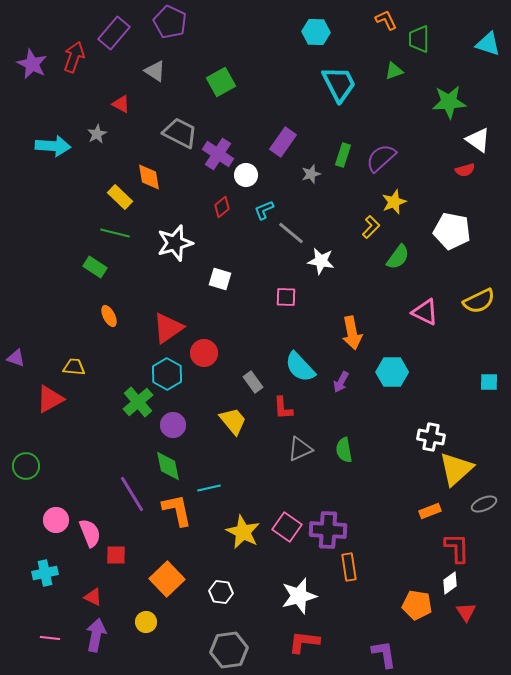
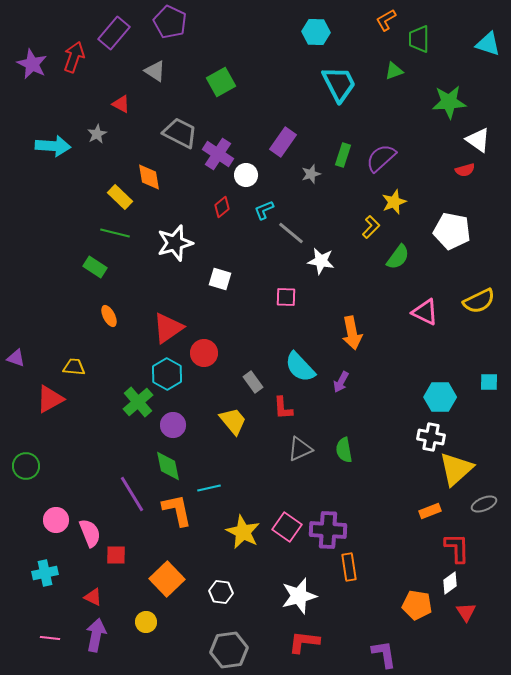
orange L-shape at (386, 20): rotated 95 degrees counterclockwise
cyan hexagon at (392, 372): moved 48 px right, 25 px down
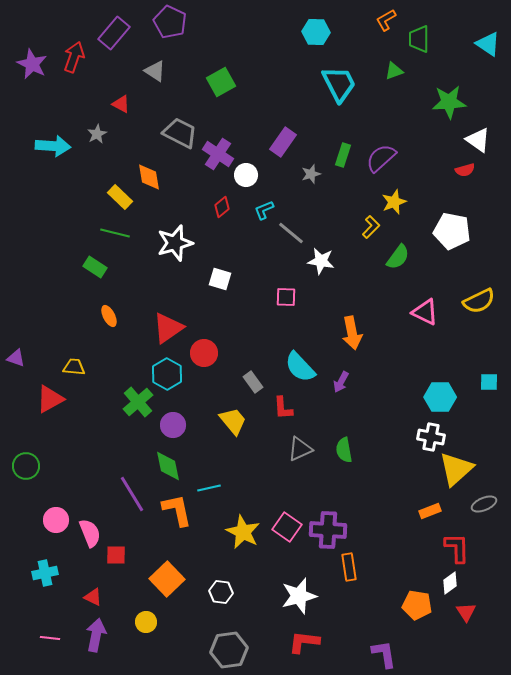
cyan triangle at (488, 44): rotated 16 degrees clockwise
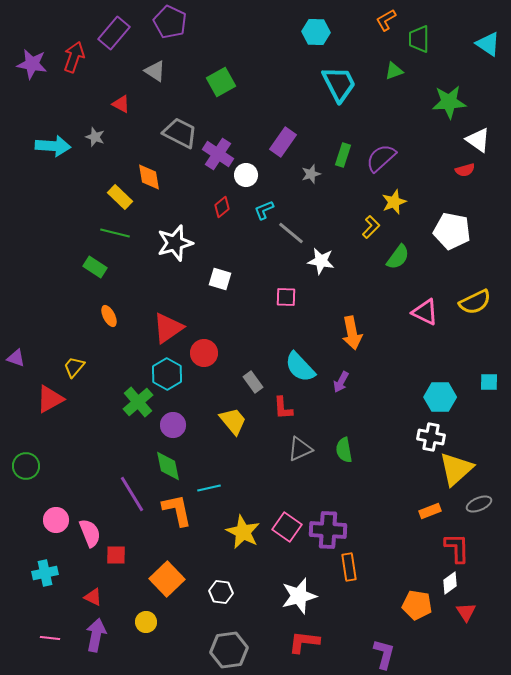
purple star at (32, 64): rotated 16 degrees counterclockwise
gray star at (97, 134): moved 2 px left, 3 px down; rotated 24 degrees counterclockwise
yellow semicircle at (479, 301): moved 4 px left, 1 px down
yellow trapezoid at (74, 367): rotated 55 degrees counterclockwise
gray ellipse at (484, 504): moved 5 px left
purple L-shape at (384, 654): rotated 24 degrees clockwise
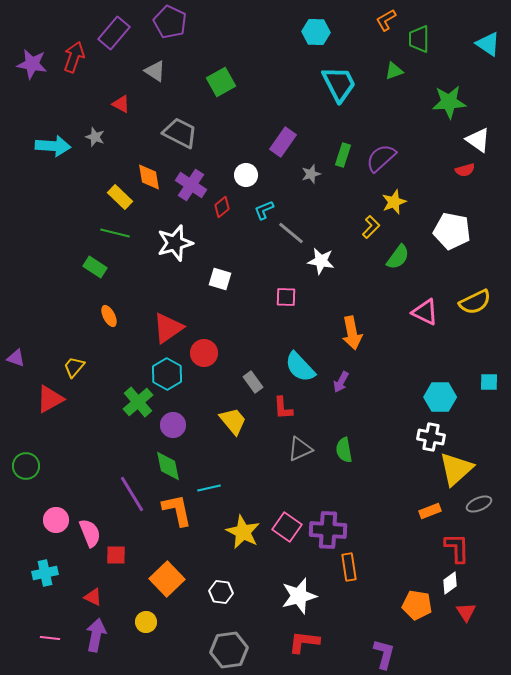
purple cross at (218, 154): moved 27 px left, 31 px down
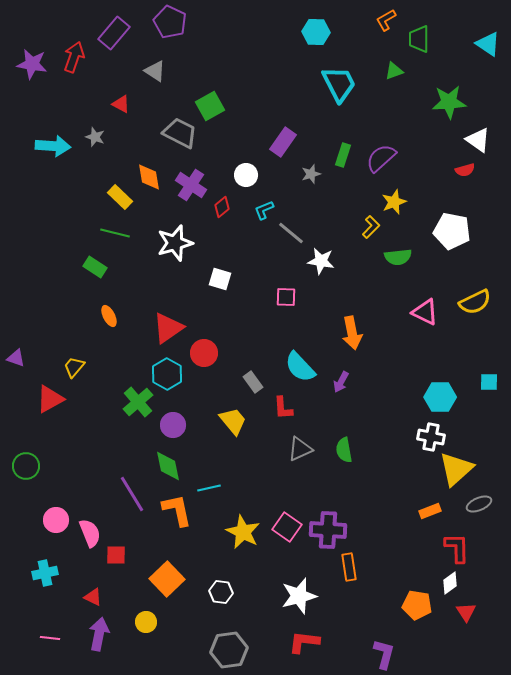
green square at (221, 82): moved 11 px left, 24 px down
green semicircle at (398, 257): rotated 48 degrees clockwise
purple arrow at (96, 635): moved 3 px right, 1 px up
